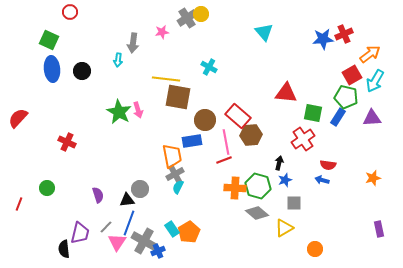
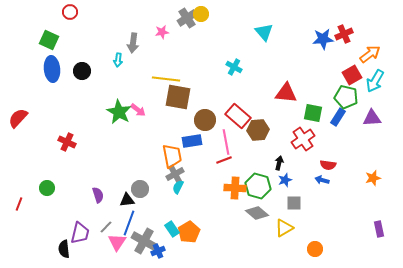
cyan cross at (209, 67): moved 25 px right
pink arrow at (138, 110): rotated 35 degrees counterclockwise
brown hexagon at (251, 135): moved 7 px right, 5 px up
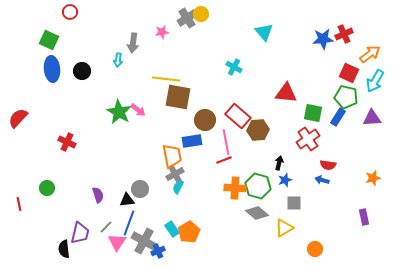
red square at (352, 75): moved 3 px left, 2 px up; rotated 36 degrees counterclockwise
red cross at (303, 139): moved 5 px right
red line at (19, 204): rotated 32 degrees counterclockwise
purple rectangle at (379, 229): moved 15 px left, 12 px up
